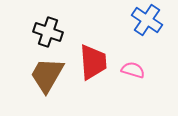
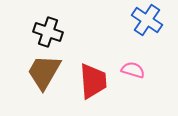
red trapezoid: moved 19 px down
brown trapezoid: moved 3 px left, 3 px up
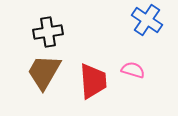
black cross: rotated 28 degrees counterclockwise
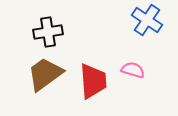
brown trapezoid: moved 1 px right, 2 px down; rotated 24 degrees clockwise
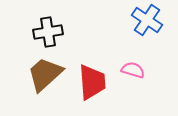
brown trapezoid: rotated 6 degrees counterclockwise
red trapezoid: moved 1 px left, 1 px down
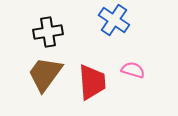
blue cross: moved 33 px left
brown trapezoid: rotated 12 degrees counterclockwise
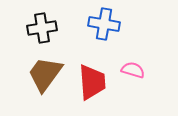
blue cross: moved 10 px left, 4 px down; rotated 24 degrees counterclockwise
black cross: moved 6 px left, 4 px up
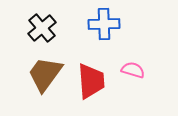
blue cross: rotated 12 degrees counterclockwise
black cross: rotated 32 degrees counterclockwise
red trapezoid: moved 1 px left, 1 px up
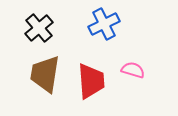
blue cross: rotated 24 degrees counterclockwise
black cross: moved 3 px left
brown trapezoid: rotated 27 degrees counterclockwise
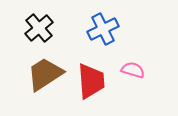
blue cross: moved 1 px left, 5 px down
brown trapezoid: rotated 48 degrees clockwise
